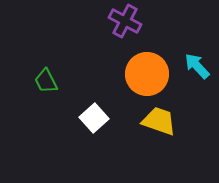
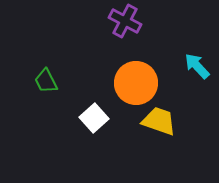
orange circle: moved 11 px left, 9 px down
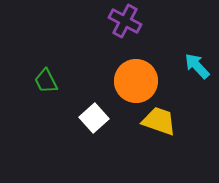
orange circle: moved 2 px up
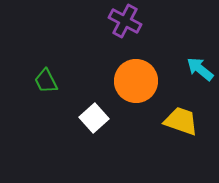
cyan arrow: moved 3 px right, 3 px down; rotated 8 degrees counterclockwise
yellow trapezoid: moved 22 px right
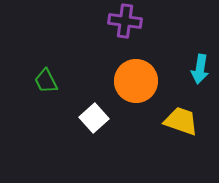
purple cross: rotated 20 degrees counterclockwise
cyan arrow: rotated 120 degrees counterclockwise
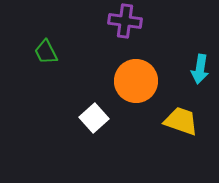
green trapezoid: moved 29 px up
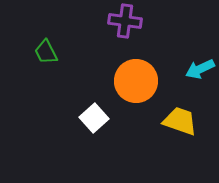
cyan arrow: rotated 56 degrees clockwise
yellow trapezoid: moved 1 px left
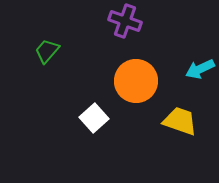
purple cross: rotated 12 degrees clockwise
green trapezoid: moved 1 px right, 1 px up; rotated 68 degrees clockwise
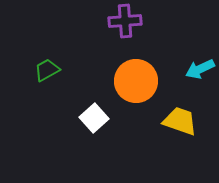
purple cross: rotated 24 degrees counterclockwise
green trapezoid: moved 19 px down; rotated 20 degrees clockwise
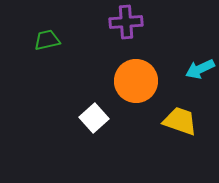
purple cross: moved 1 px right, 1 px down
green trapezoid: moved 30 px up; rotated 16 degrees clockwise
